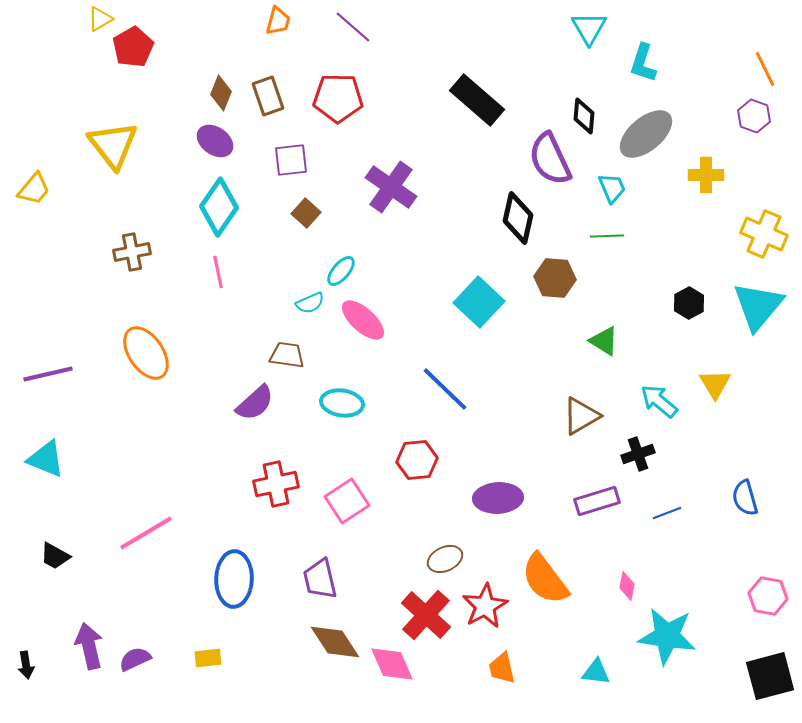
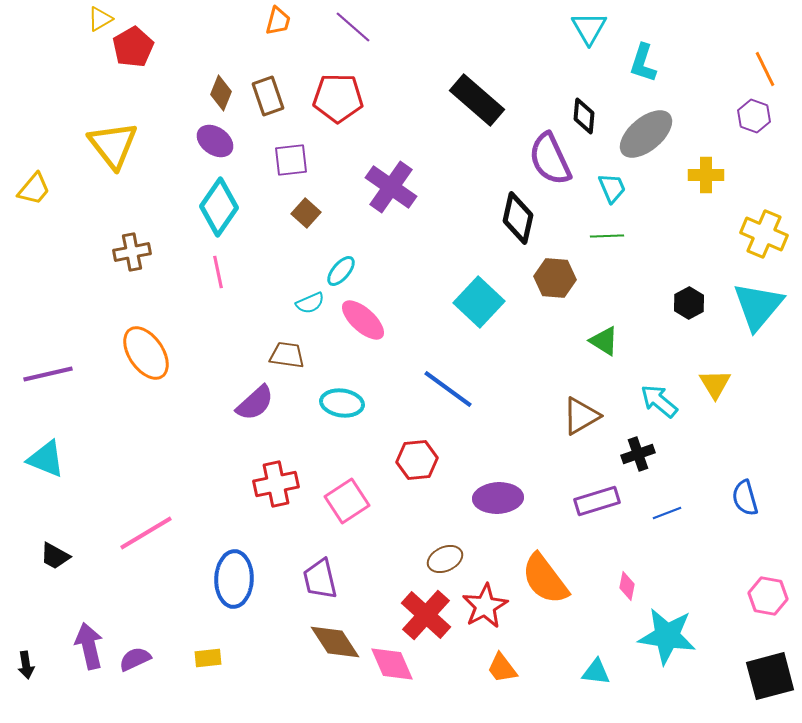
blue line at (445, 389): moved 3 px right; rotated 8 degrees counterclockwise
orange trapezoid at (502, 668): rotated 24 degrees counterclockwise
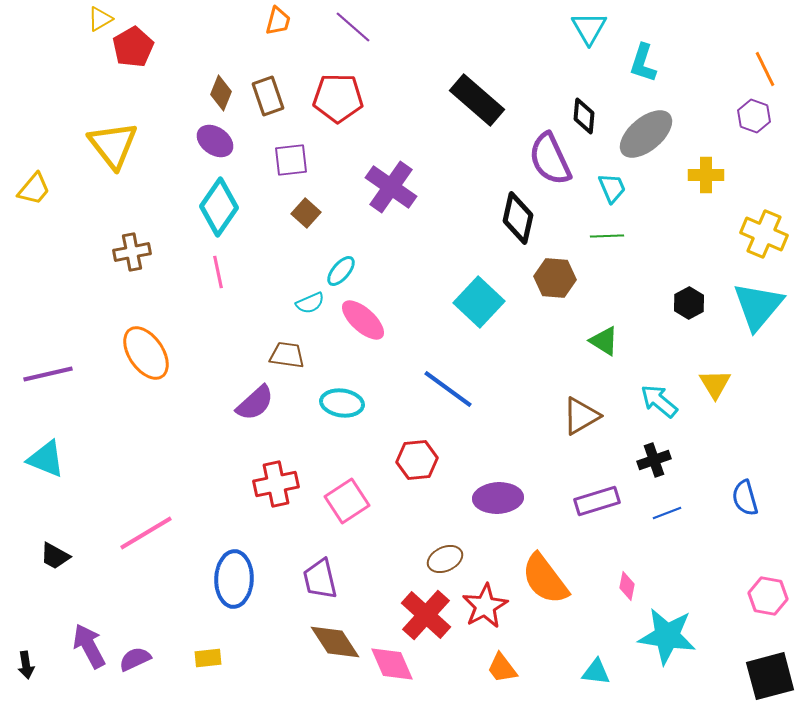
black cross at (638, 454): moved 16 px right, 6 px down
purple arrow at (89, 646): rotated 15 degrees counterclockwise
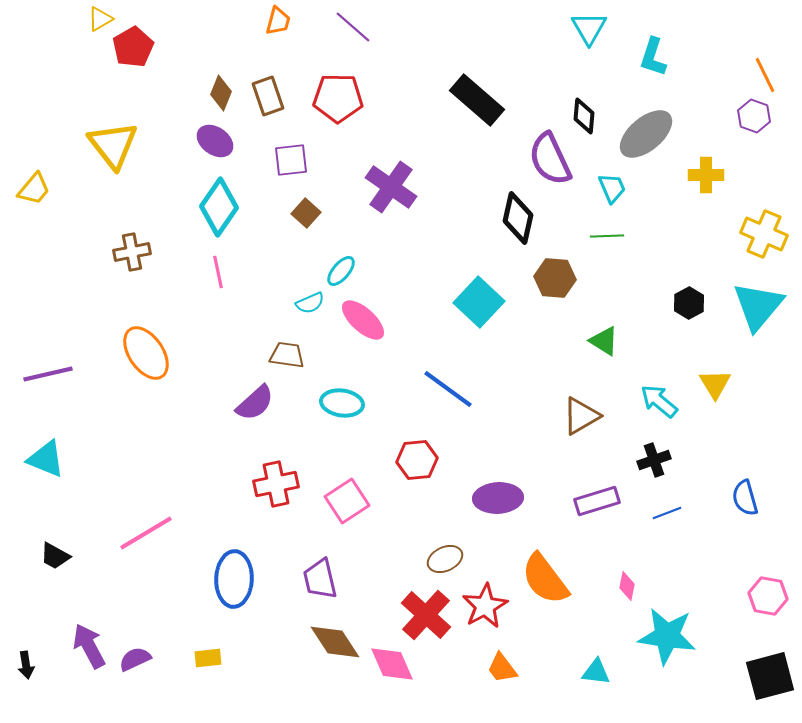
cyan L-shape at (643, 63): moved 10 px right, 6 px up
orange line at (765, 69): moved 6 px down
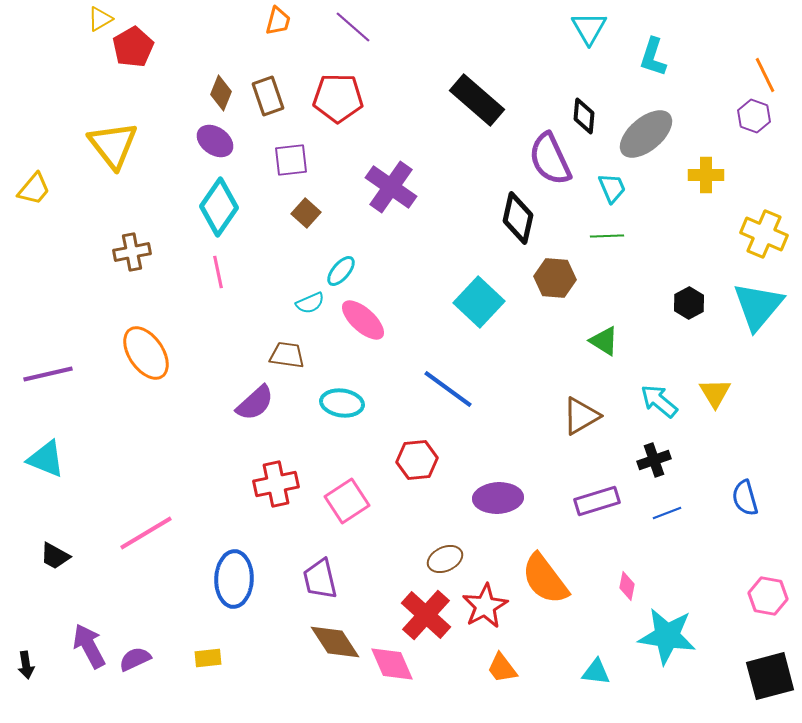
yellow triangle at (715, 384): moved 9 px down
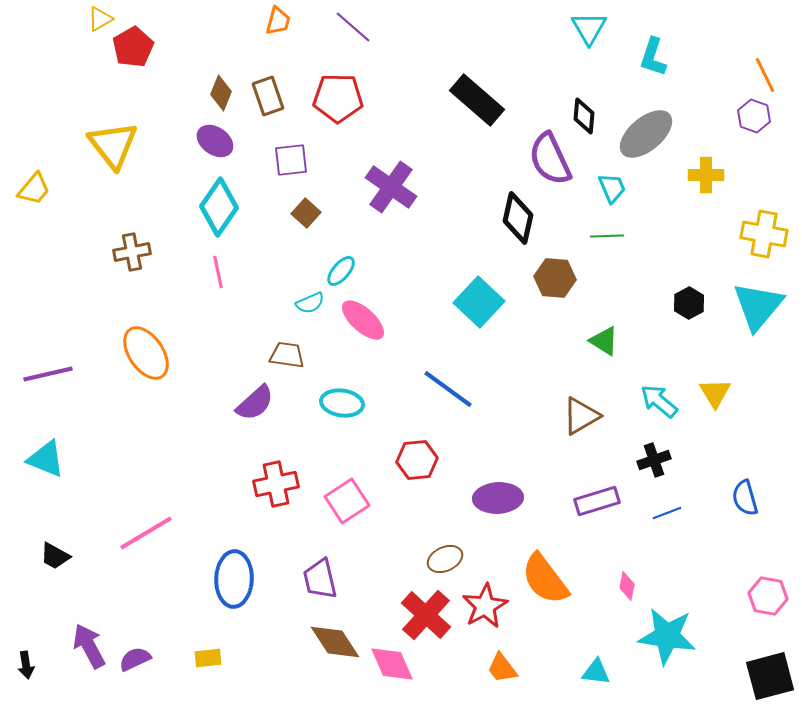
yellow cross at (764, 234): rotated 12 degrees counterclockwise
